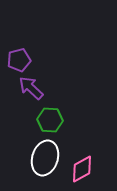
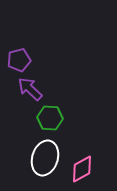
purple arrow: moved 1 px left, 1 px down
green hexagon: moved 2 px up
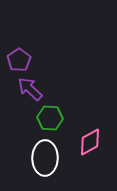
purple pentagon: rotated 20 degrees counterclockwise
white ellipse: rotated 16 degrees counterclockwise
pink diamond: moved 8 px right, 27 px up
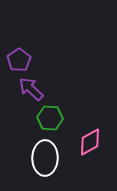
purple arrow: moved 1 px right
